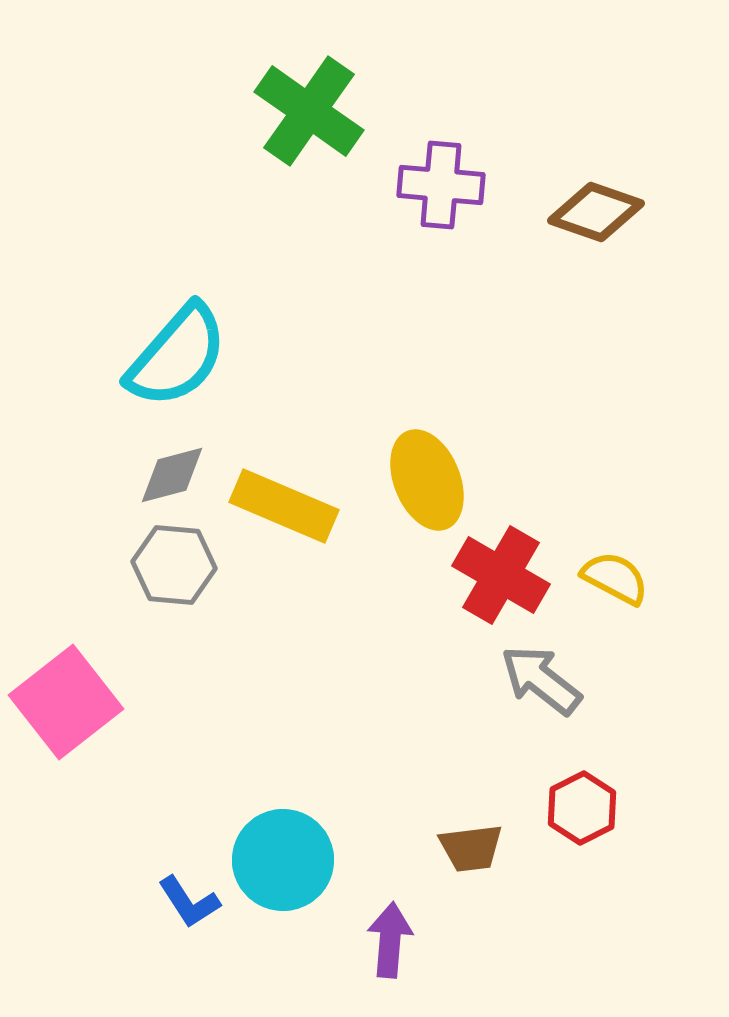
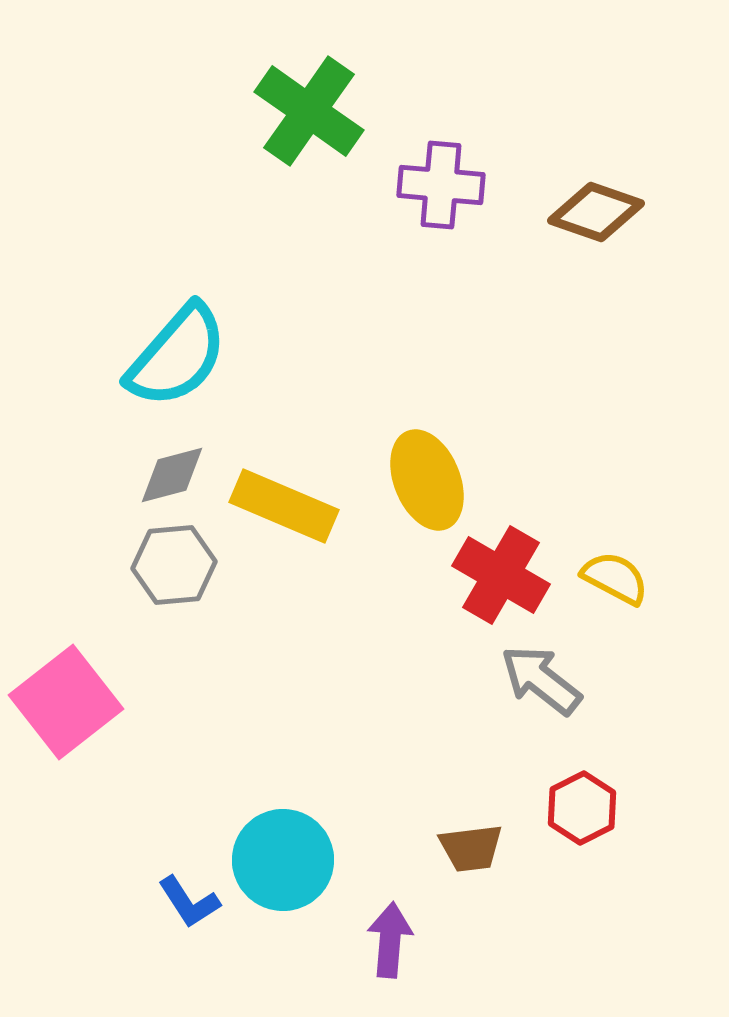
gray hexagon: rotated 10 degrees counterclockwise
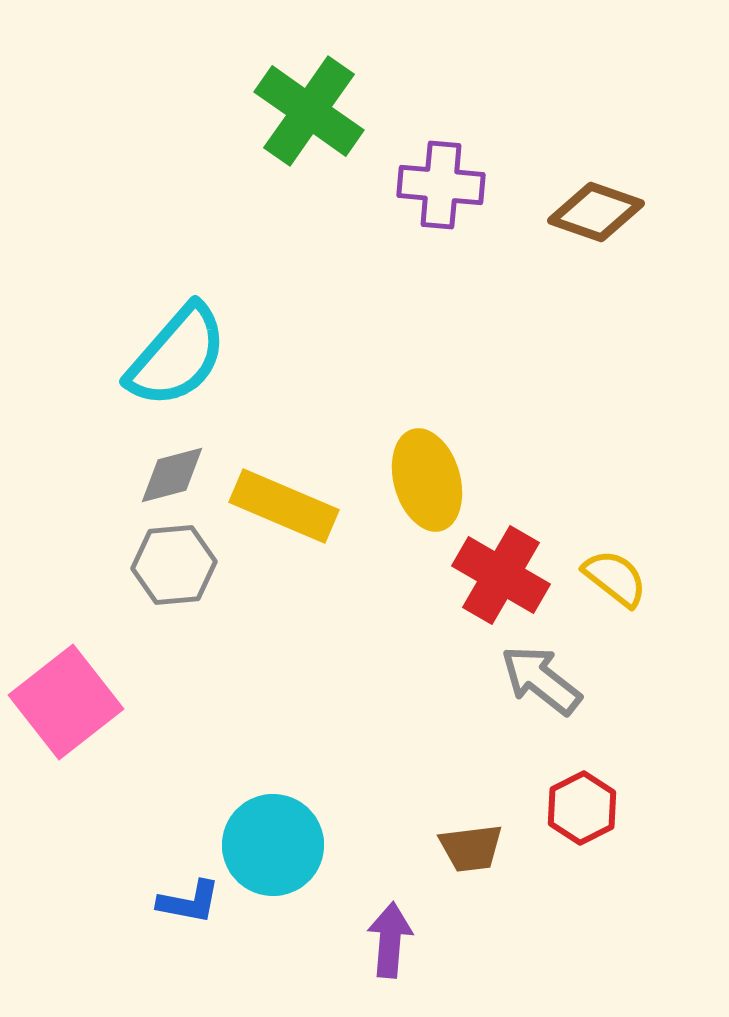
yellow ellipse: rotated 6 degrees clockwise
yellow semicircle: rotated 10 degrees clockwise
cyan circle: moved 10 px left, 15 px up
blue L-shape: rotated 46 degrees counterclockwise
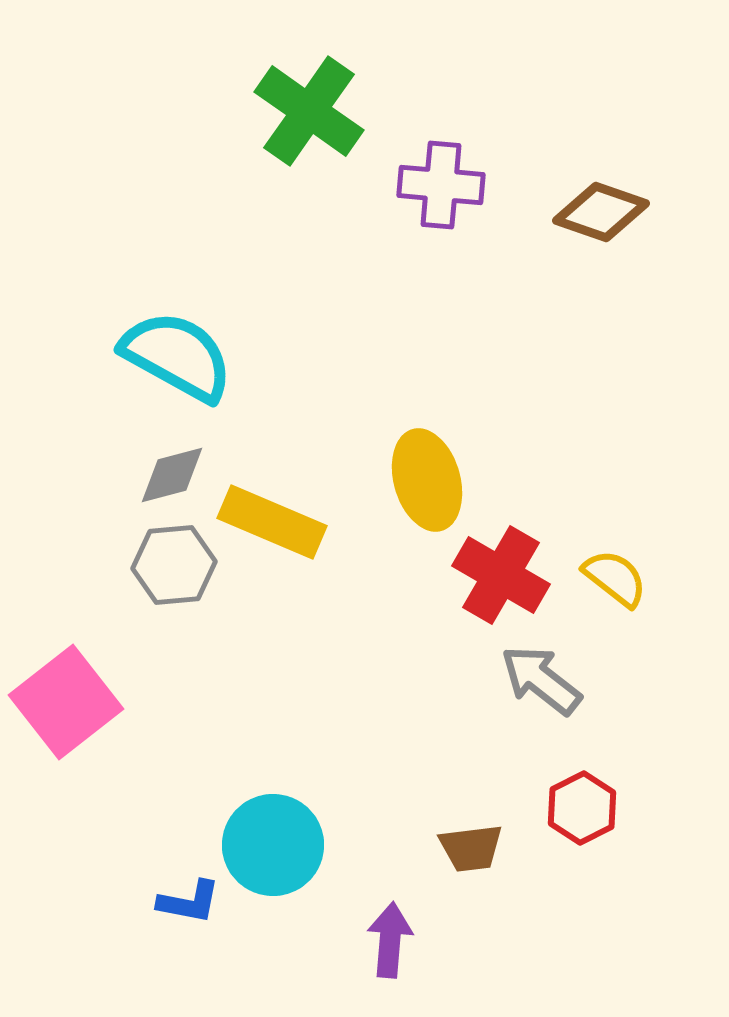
brown diamond: moved 5 px right
cyan semicircle: rotated 102 degrees counterclockwise
yellow rectangle: moved 12 px left, 16 px down
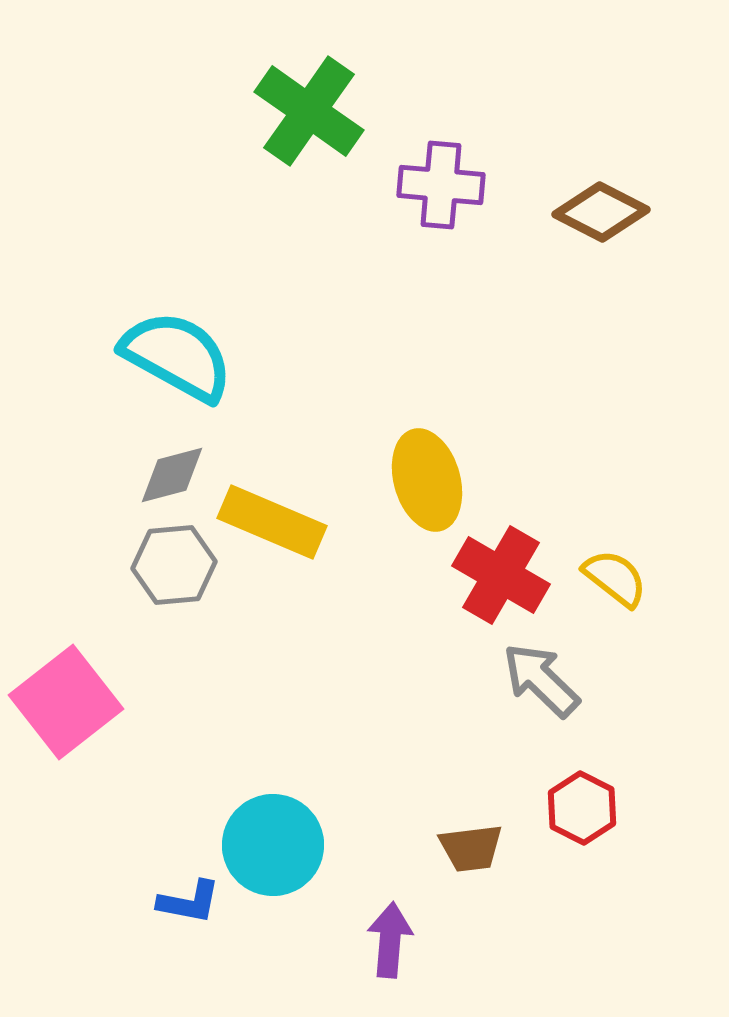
brown diamond: rotated 8 degrees clockwise
gray arrow: rotated 6 degrees clockwise
red hexagon: rotated 6 degrees counterclockwise
